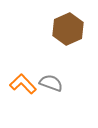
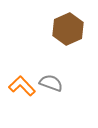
orange L-shape: moved 1 px left, 2 px down
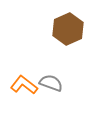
orange L-shape: moved 2 px right, 1 px up; rotated 8 degrees counterclockwise
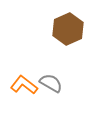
gray semicircle: rotated 10 degrees clockwise
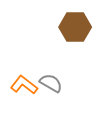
brown hexagon: moved 7 px right, 2 px up; rotated 24 degrees clockwise
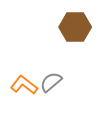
gray semicircle: moved 1 px up; rotated 70 degrees counterclockwise
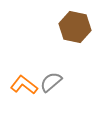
brown hexagon: rotated 12 degrees clockwise
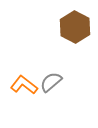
brown hexagon: rotated 16 degrees clockwise
